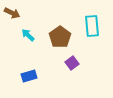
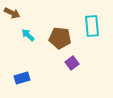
brown pentagon: moved 1 px down; rotated 30 degrees counterclockwise
blue rectangle: moved 7 px left, 2 px down
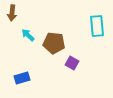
brown arrow: rotated 70 degrees clockwise
cyan rectangle: moved 5 px right
brown pentagon: moved 6 px left, 5 px down
purple square: rotated 24 degrees counterclockwise
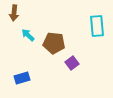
brown arrow: moved 2 px right
purple square: rotated 24 degrees clockwise
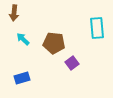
cyan rectangle: moved 2 px down
cyan arrow: moved 5 px left, 4 px down
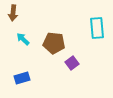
brown arrow: moved 1 px left
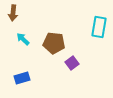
cyan rectangle: moved 2 px right, 1 px up; rotated 15 degrees clockwise
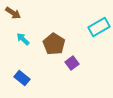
brown arrow: rotated 63 degrees counterclockwise
cyan rectangle: rotated 50 degrees clockwise
brown pentagon: moved 1 px down; rotated 25 degrees clockwise
blue rectangle: rotated 56 degrees clockwise
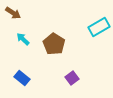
purple square: moved 15 px down
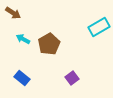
cyan arrow: rotated 16 degrees counterclockwise
brown pentagon: moved 5 px left; rotated 10 degrees clockwise
